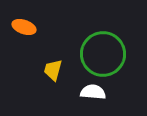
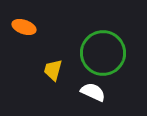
green circle: moved 1 px up
white semicircle: rotated 20 degrees clockwise
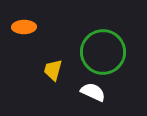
orange ellipse: rotated 20 degrees counterclockwise
green circle: moved 1 px up
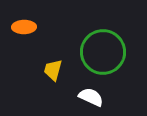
white semicircle: moved 2 px left, 5 px down
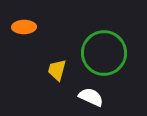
green circle: moved 1 px right, 1 px down
yellow trapezoid: moved 4 px right
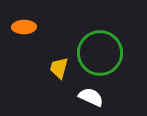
green circle: moved 4 px left
yellow trapezoid: moved 2 px right, 2 px up
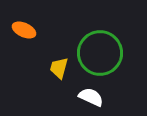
orange ellipse: moved 3 px down; rotated 25 degrees clockwise
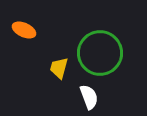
white semicircle: moved 2 px left; rotated 45 degrees clockwise
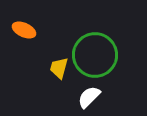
green circle: moved 5 px left, 2 px down
white semicircle: rotated 115 degrees counterclockwise
